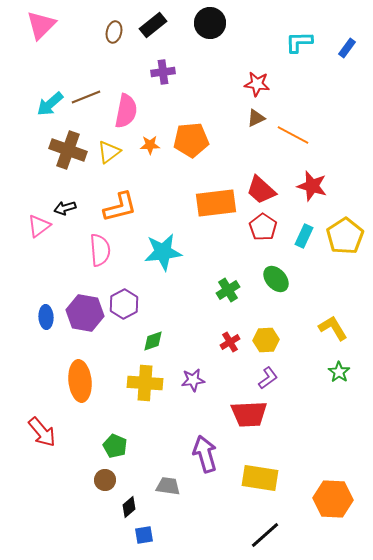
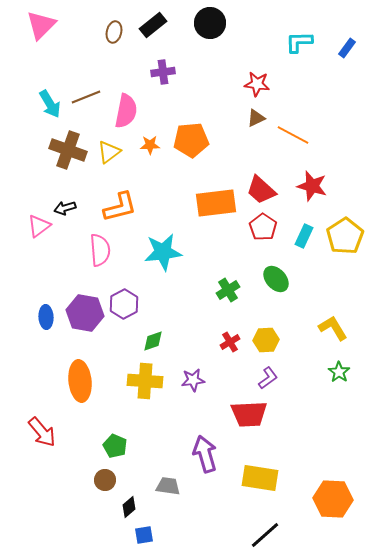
cyan arrow at (50, 104): rotated 80 degrees counterclockwise
yellow cross at (145, 383): moved 2 px up
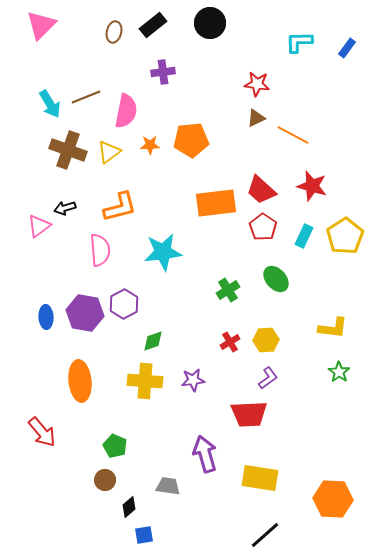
yellow L-shape at (333, 328): rotated 128 degrees clockwise
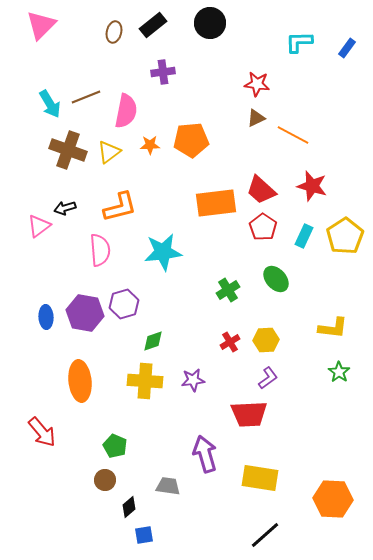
purple hexagon at (124, 304): rotated 12 degrees clockwise
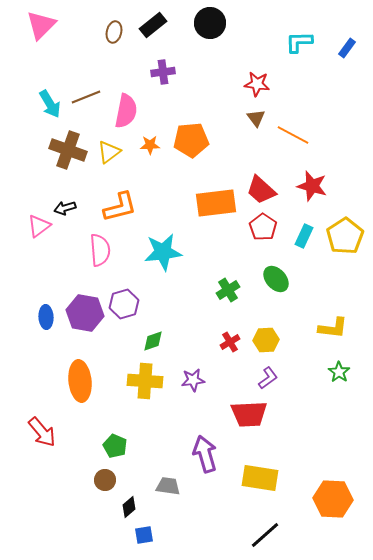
brown triangle at (256, 118): rotated 42 degrees counterclockwise
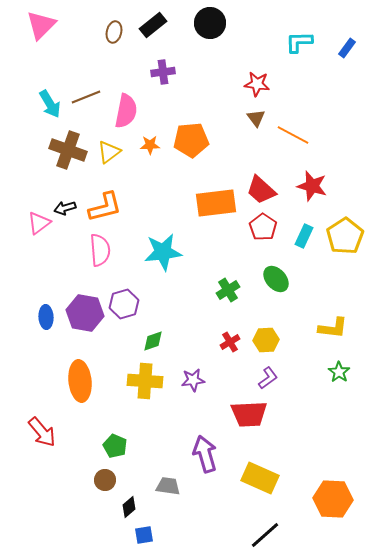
orange L-shape at (120, 207): moved 15 px left
pink triangle at (39, 226): moved 3 px up
yellow rectangle at (260, 478): rotated 15 degrees clockwise
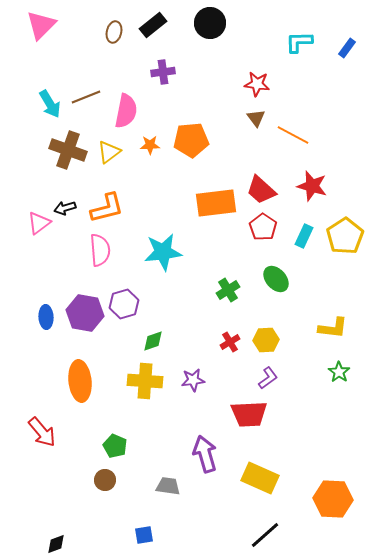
orange L-shape at (105, 207): moved 2 px right, 1 px down
black diamond at (129, 507): moved 73 px left, 37 px down; rotated 20 degrees clockwise
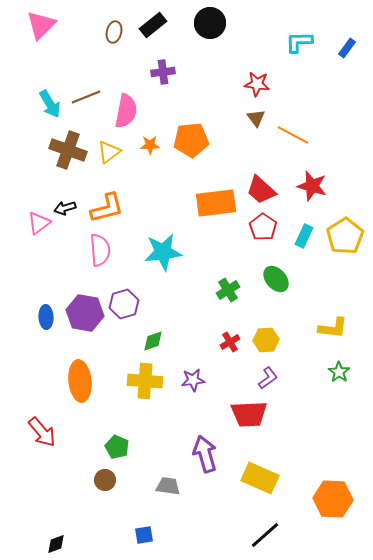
green pentagon at (115, 446): moved 2 px right, 1 px down
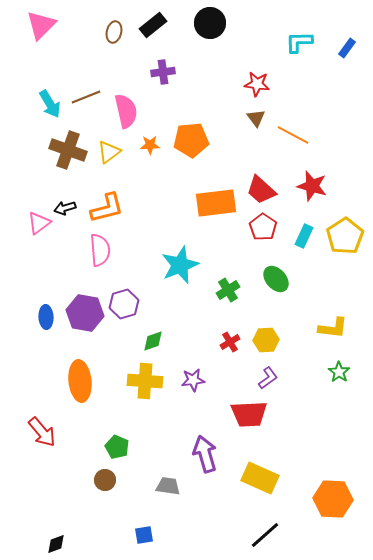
pink semicircle at (126, 111): rotated 24 degrees counterclockwise
cyan star at (163, 252): moved 17 px right, 13 px down; rotated 15 degrees counterclockwise
